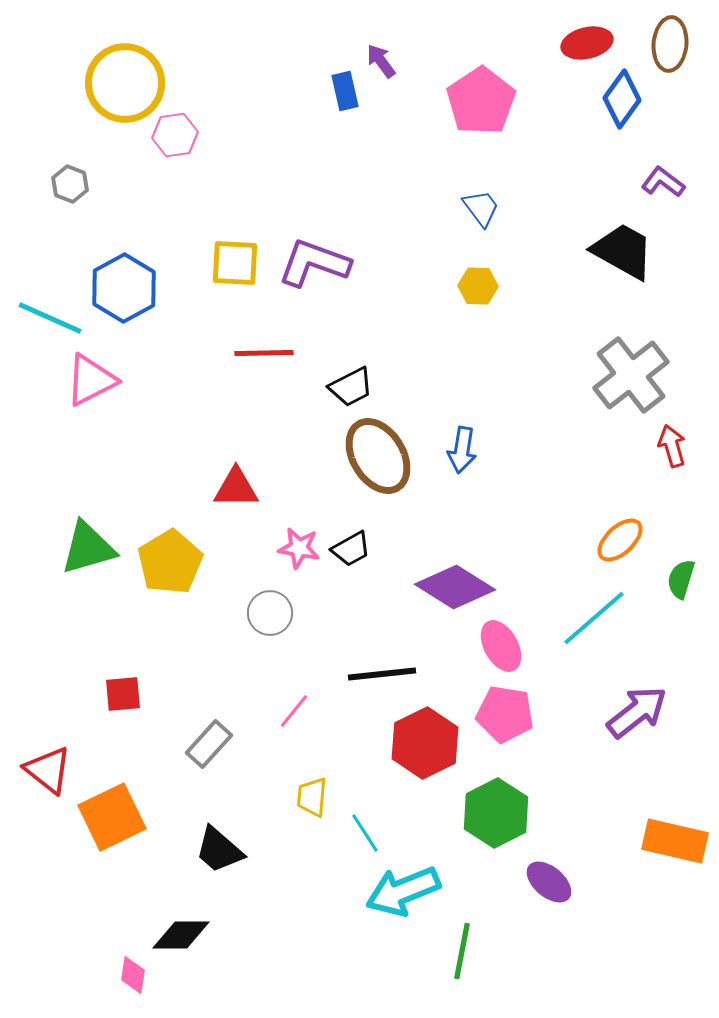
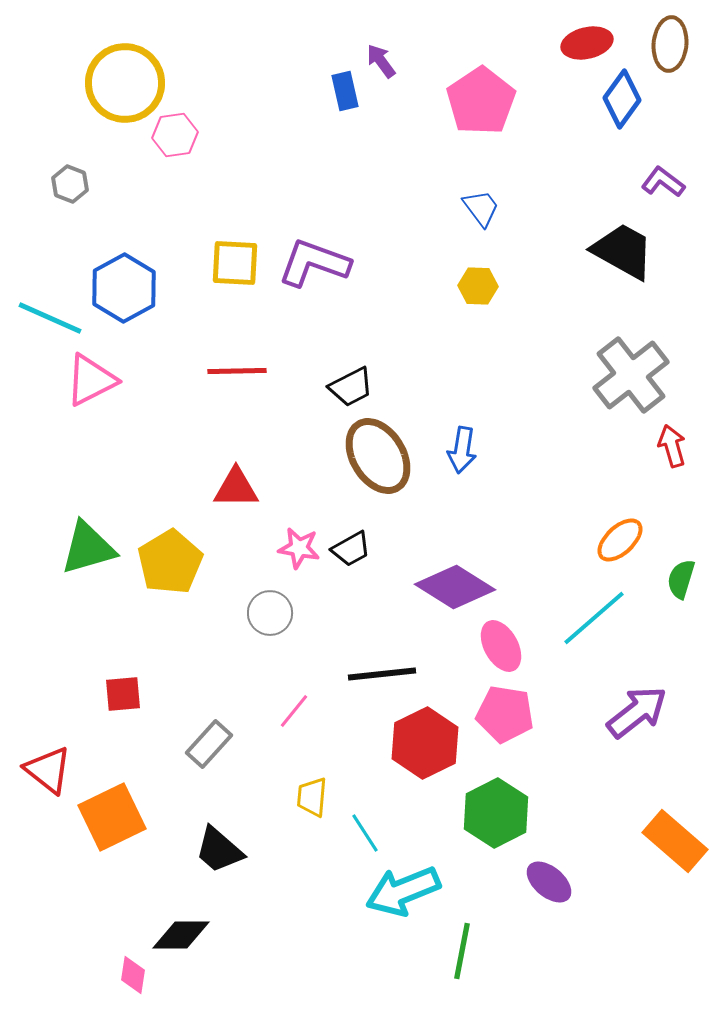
red line at (264, 353): moved 27 px left, 18 px down
orange rectangle at (675, 841): rotated 28 degrees clockwise
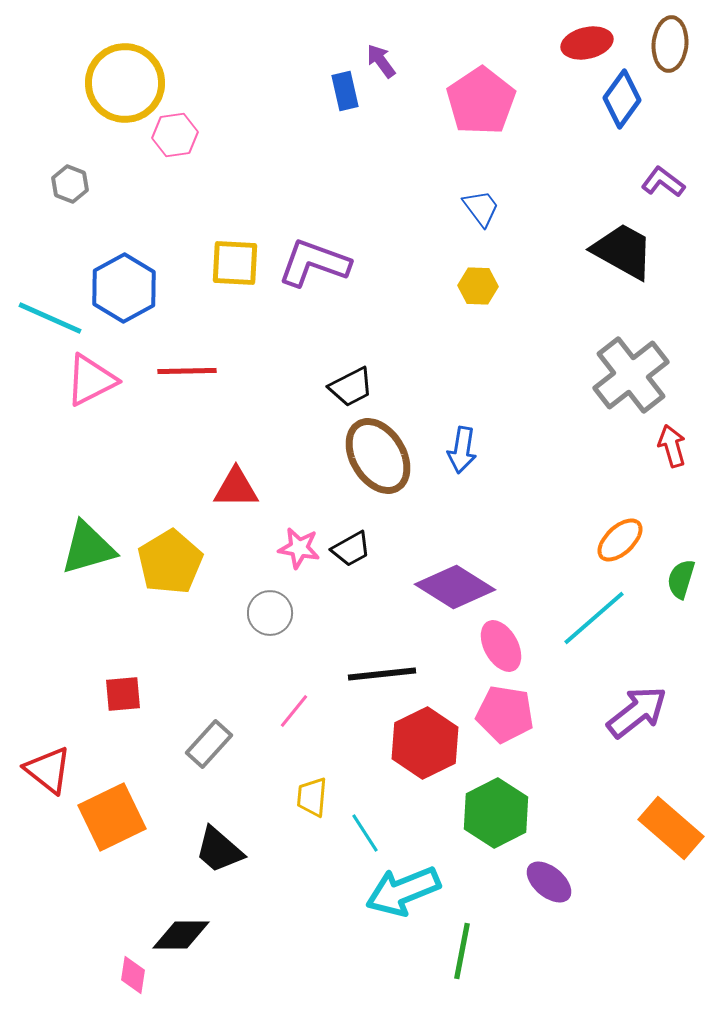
red line at (237, 371): moved 50 px left
orange rectangle at (675, 841): moved 4 px left, 13 px up
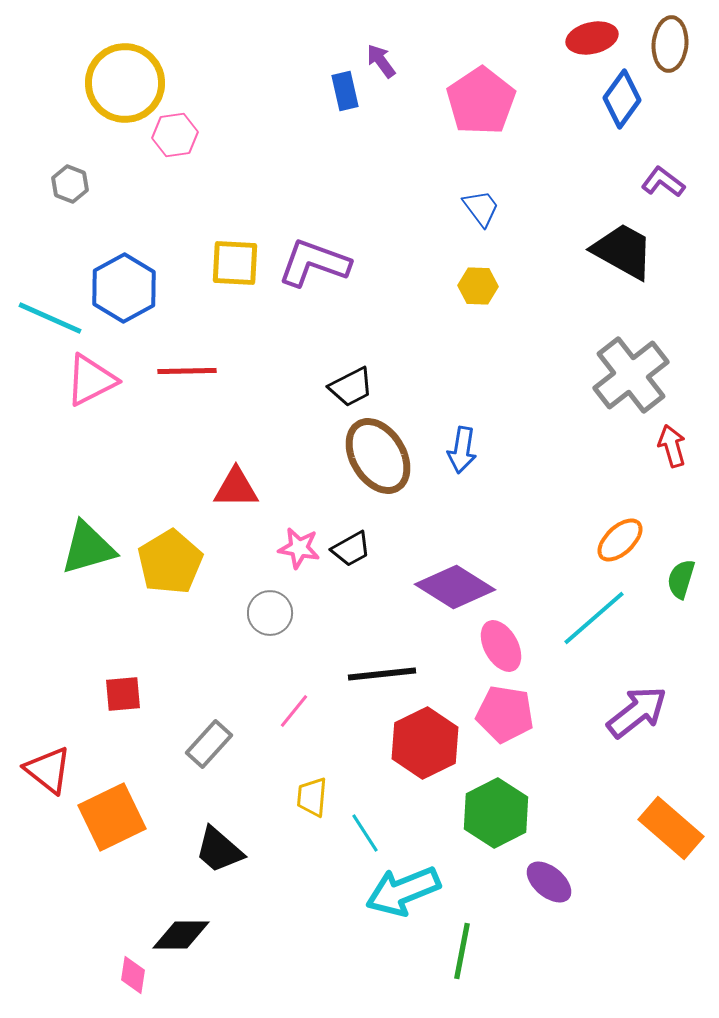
red ellipse at (587, 43): moved 5 px right, 5 px up
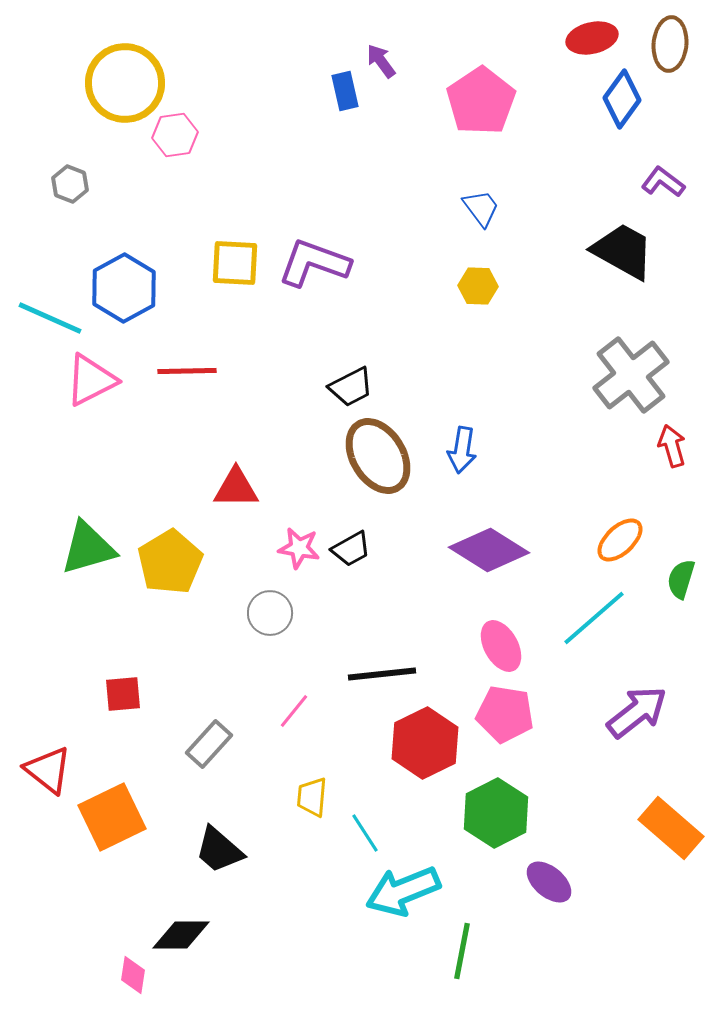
purple diamond at (455, 587): moved 34 px right, 37 px up
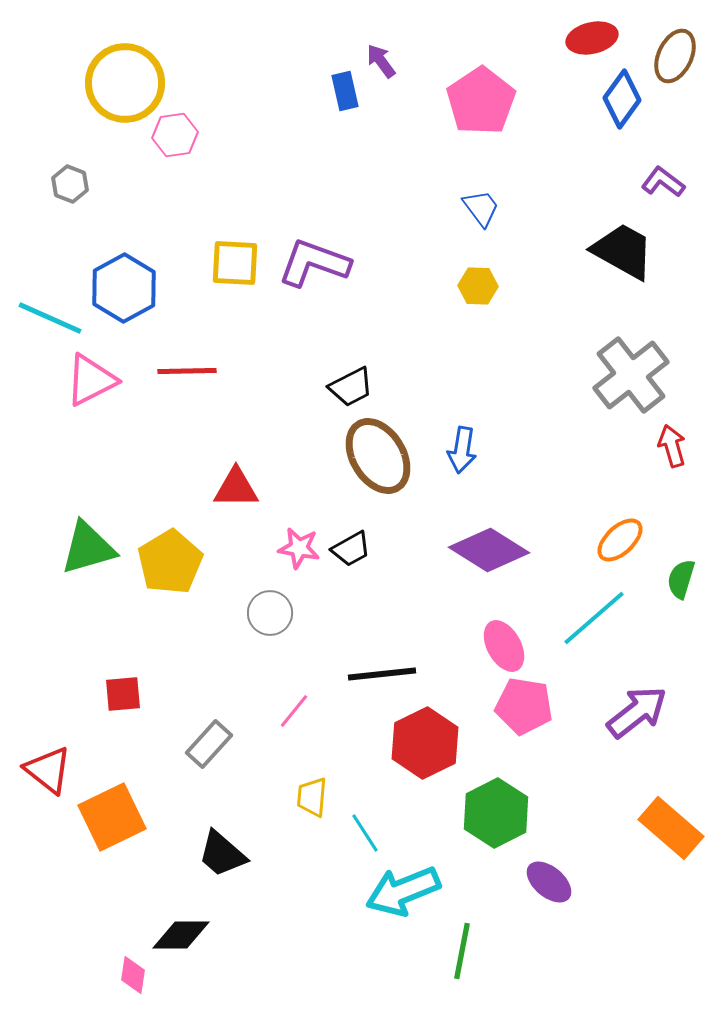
brown ellipse at (670, 44): moved 5 px right, 12 px down; rotated 20 degrees clockwise
pink ellipse at (501, 646): moved 3 px right
pink pentagon at (505, 714): moved 19 px right, 8 px up
black trapezoid at (219, 850): moved 3 px right, 4 px down
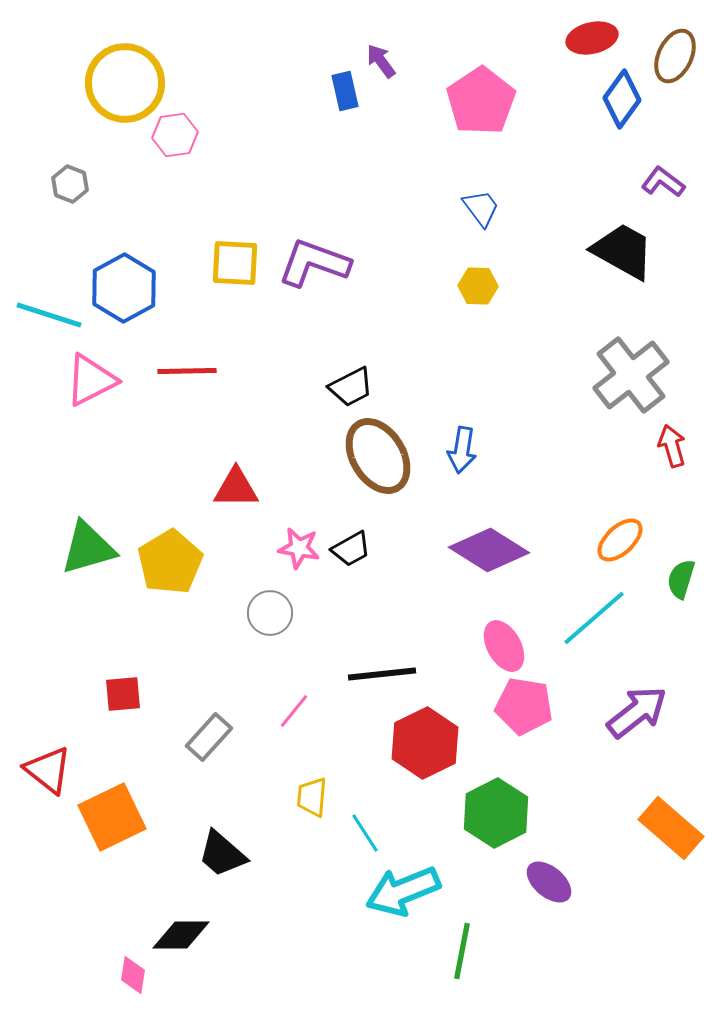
cyan line at (50, 318): moved 1 px left, 3 px up; rotated 6 degrees counterclockwise
gray rectangle at (209, 744): moved 7 px up
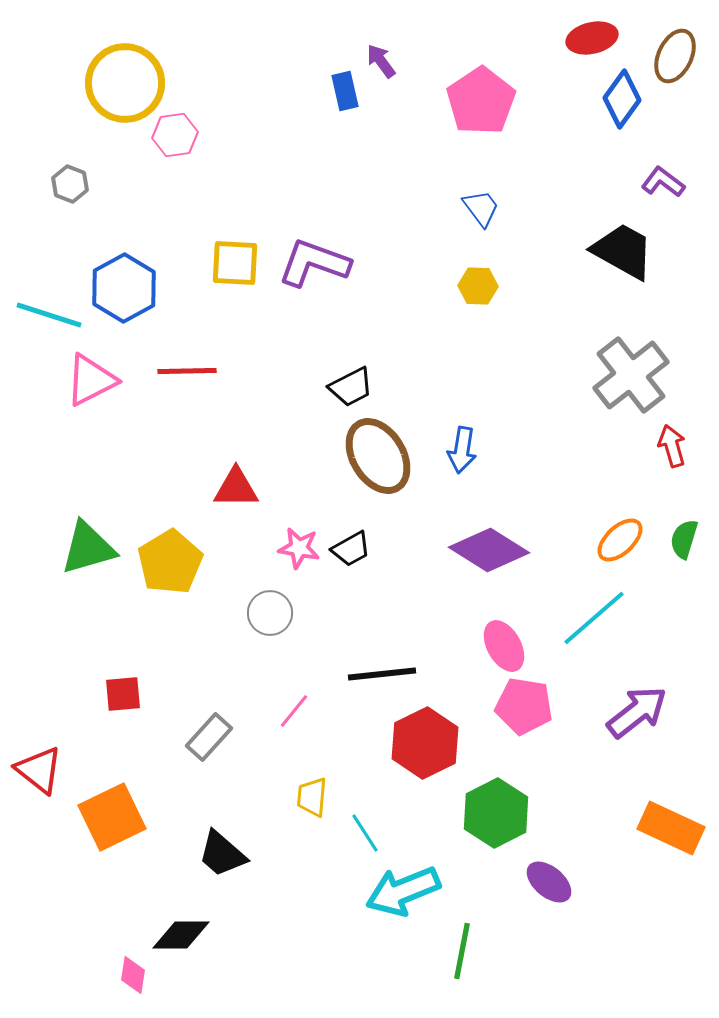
green semicircle at (681, 579): moved 3 px right, 40 px up
red triangle at (48, 770): moved 9 px left
orange rectangle at (671, 828): rotated 16 degrees counterclockwise
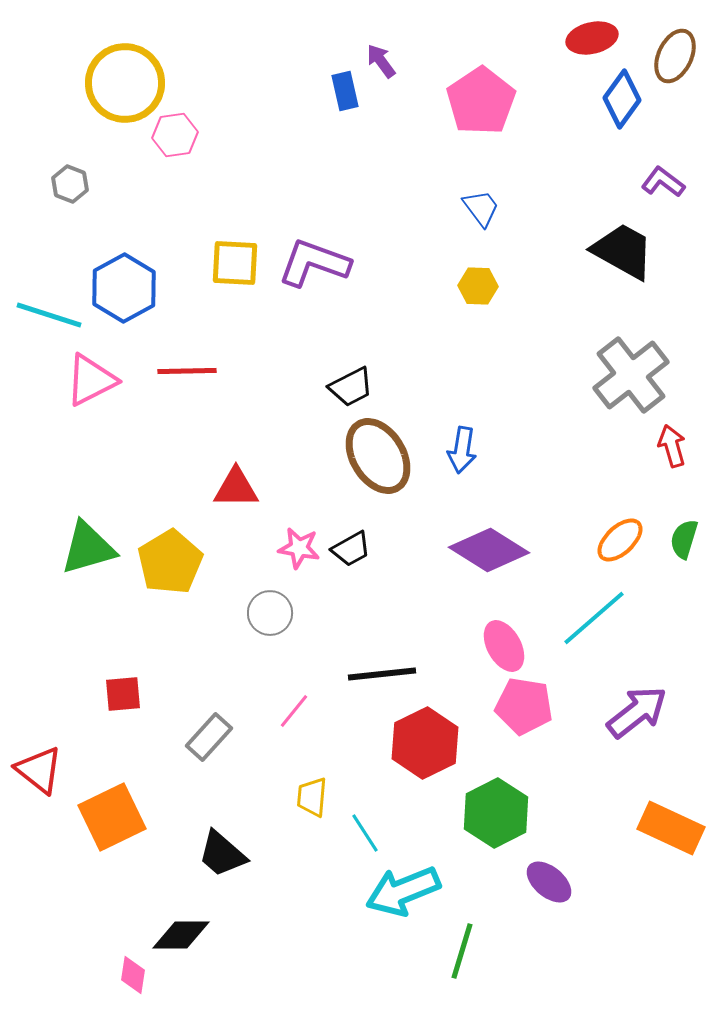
green line at (462, 951): rotated 6 degrees clockwise
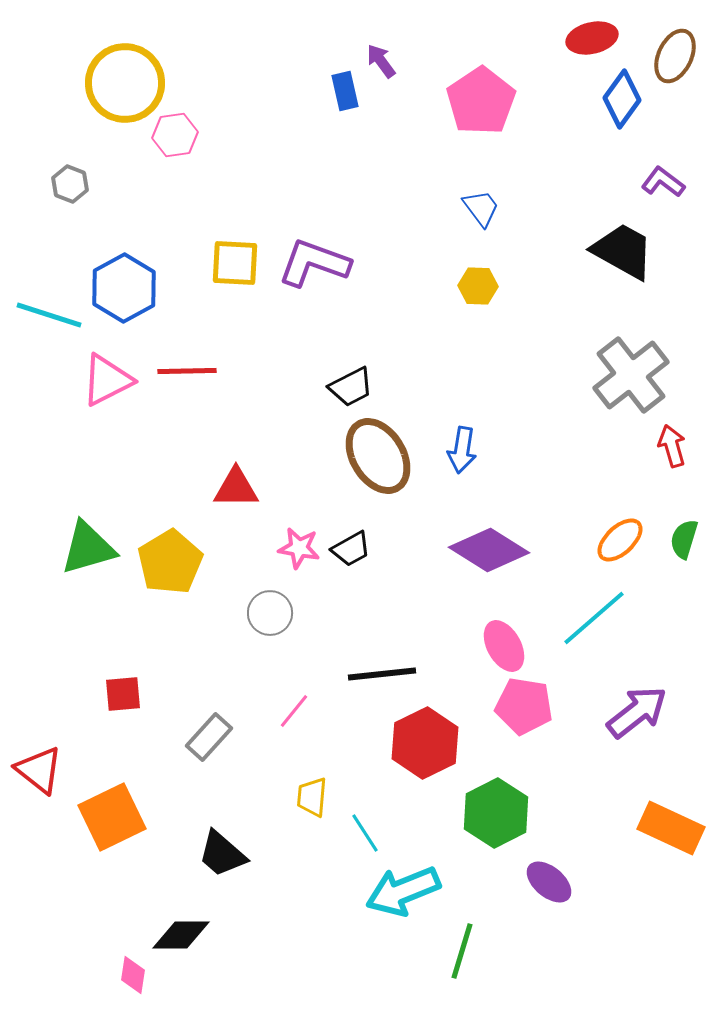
pink triangle at (91, 380): moved 16 px right
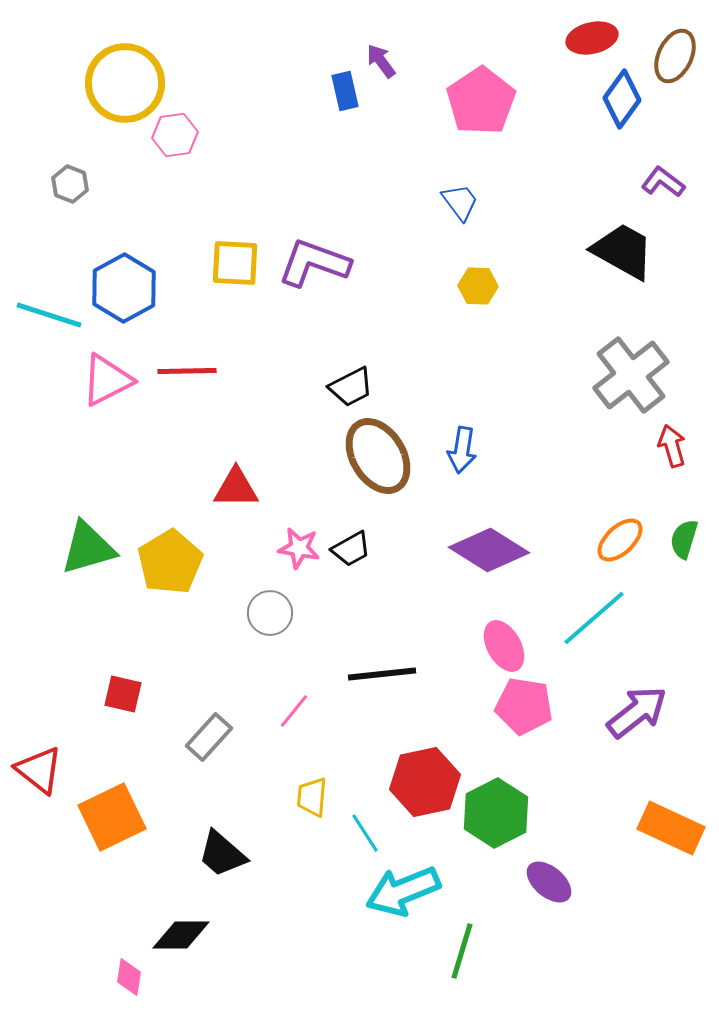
blue trapezoid at (481, 208): moved 21 px left, 6 px up
red square at (123, 694): rotated 18 degrees clockwise
red hexagon at (425, 743): moved 39 px down; rotated 14 degrees clockwise
pink diamond at (133, 975): moved 4 px left, 2 px down
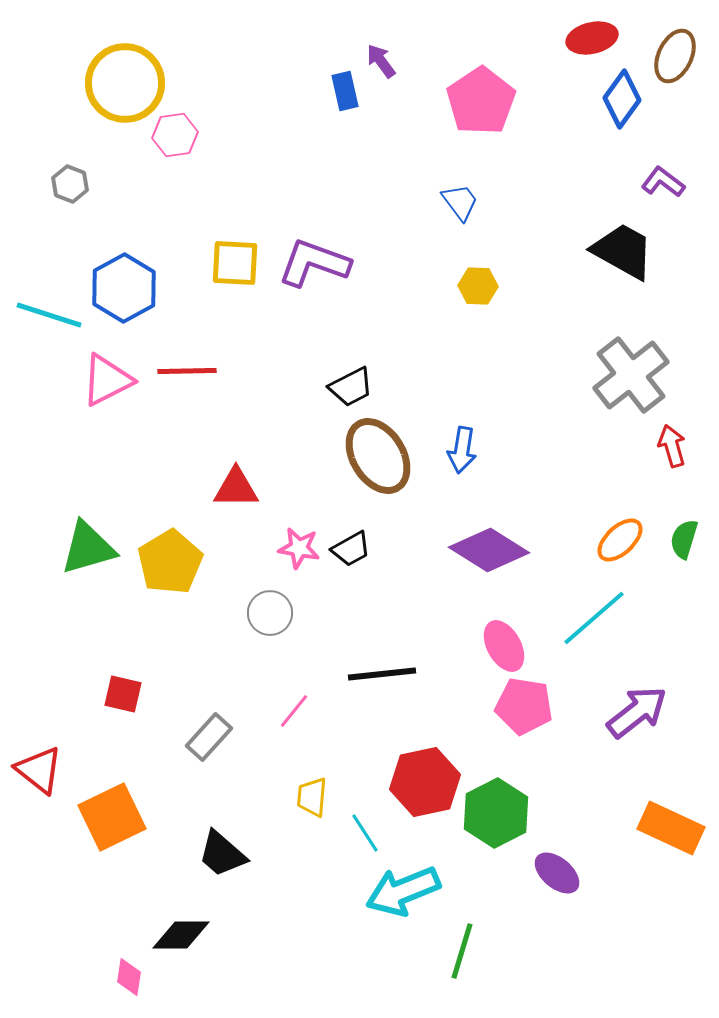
purple ellipse at (549, 882): moved 8 px right, 9 px up
